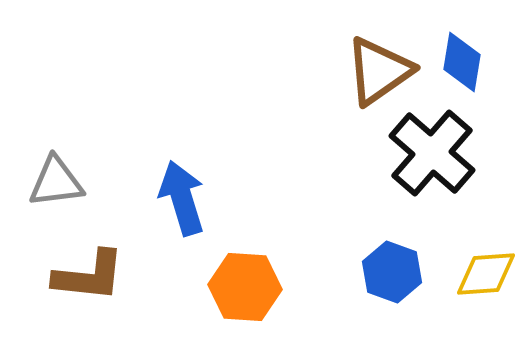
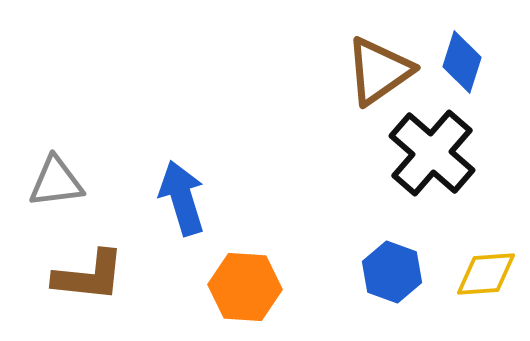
blue diamond: rotated 8 degrees clockwise
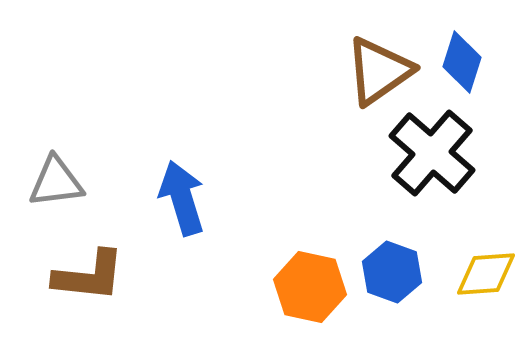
orange hexagon: moved 65 px right; rotated 8 degrees clockwise
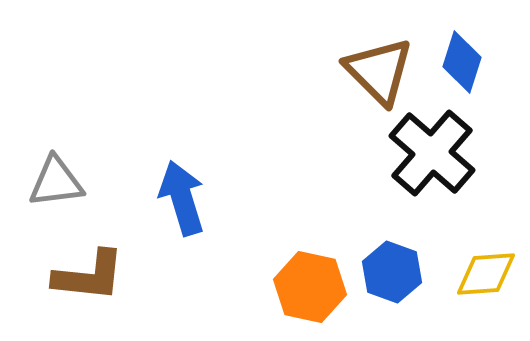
brown triangle: rotated 40 degrees counterclockwise
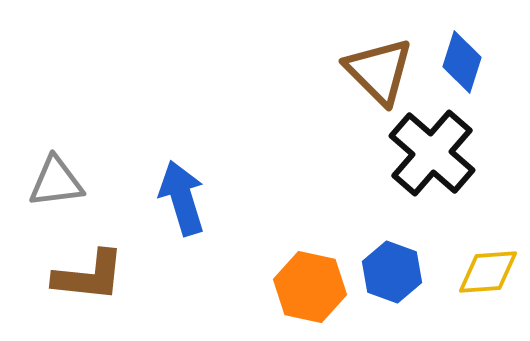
yellow diamond: moved 2 px right, 2 px up
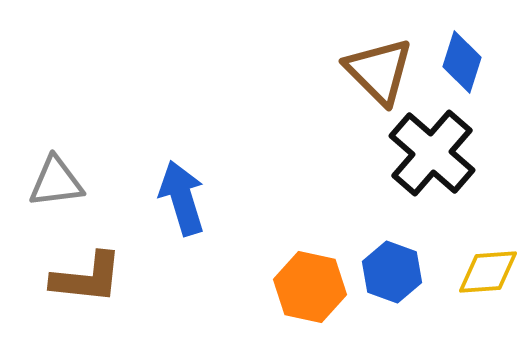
brown L-shape: moved 2 px left, 2 px down
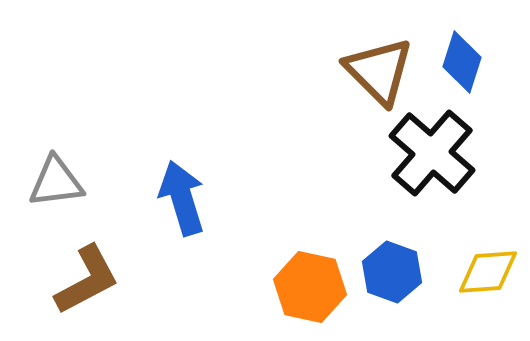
brown L-shape: moved 2 px down; rotated 34 degrees counterclockwise
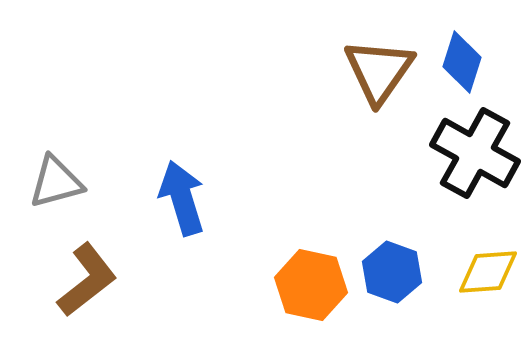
brown triangle: rotated 20 degrees clockwise
black cross: moved 43 px right; rotated 12 degrees counterclockwise
gray triangle: rotated 8 degrees counterclockwise
brown L-shape: rotated 10 degrees counterclockwise
orange hexagon: moved 1 px right, 2 px up
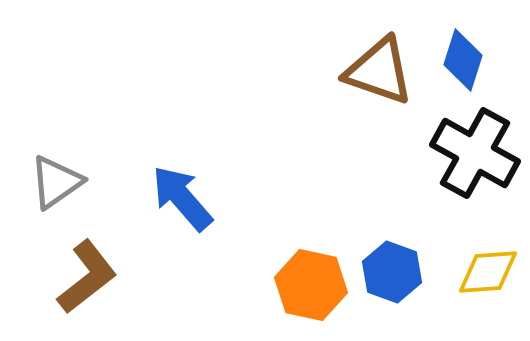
blue diamond: moved 1 px right, 2 px up
brown triangle: rotated 46 degrees counterclockwise
gray triangle: rotated 20 degrees counterclockwise
blue arrow: rotated 24 degrees counterclockwise
brown L-shape: moved 3 px up
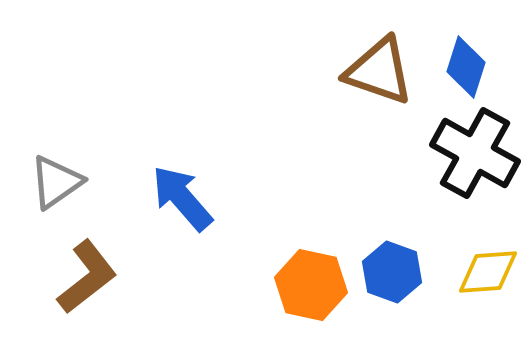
blue diamond: moved 3 px right, 7 px down
